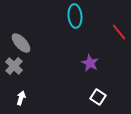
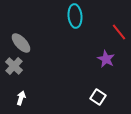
purple star: moved 16 px right, 4 px up
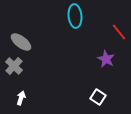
gray ellipse: moved 1 px up; rotated 10 degrees counterclockwise
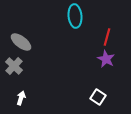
red line: moved 12 px left, 5 px down; rotated 54 degrees clockwise
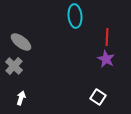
red line: rotated 12 degrees counterclockwise
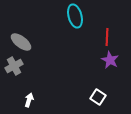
cyan ellipse: rotated 10 degrees counterclockwise
purple star: moved 4 px right, 1 px down
gray cross: rotated 18 degrees clockwise
white arrow: moved 8 px right, 2 px down
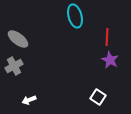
gray ellipse: moved 3 px left, 3 px up
white arrow: rotated 128 degrees counterclockwise
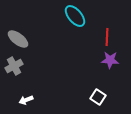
cyan ellipse: rotated 25 degrees counterclockwise
purple star: rotated 24 degrees counterclockwise
white arrow: moved 3 px left
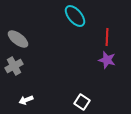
purple star: moved 3 px left; rotated 12 degrees clockwise
white square: moved 16 px left, 5 px down
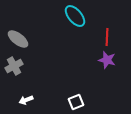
white square: moved 6 px left; rotated 35 degrees clockwise
